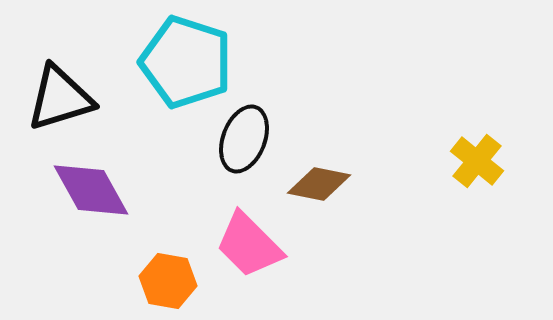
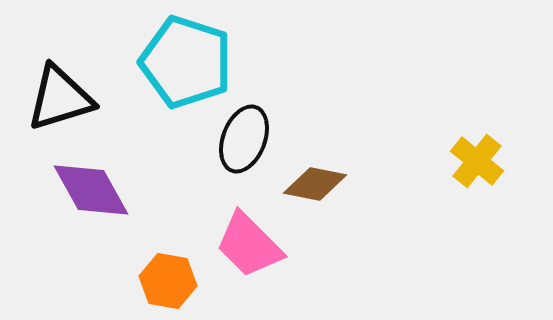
brown diamond: moved 4 px left
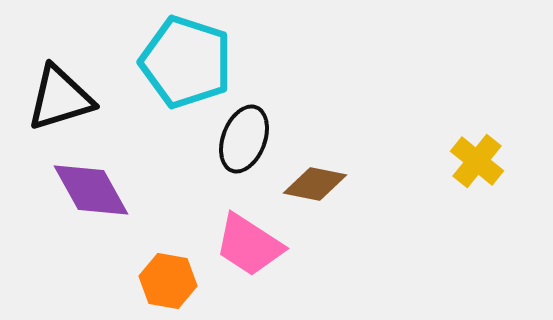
pink trapezoid: rotated 12 degrees counterclockwise
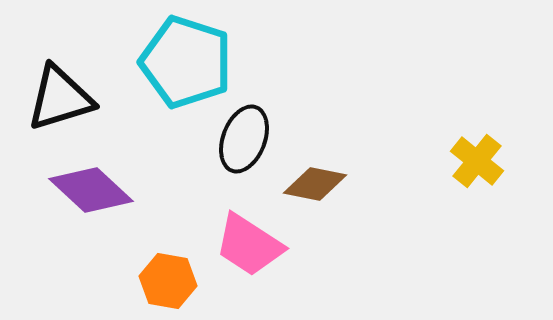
purple diamond: rotated 18 degrees counterclockwise
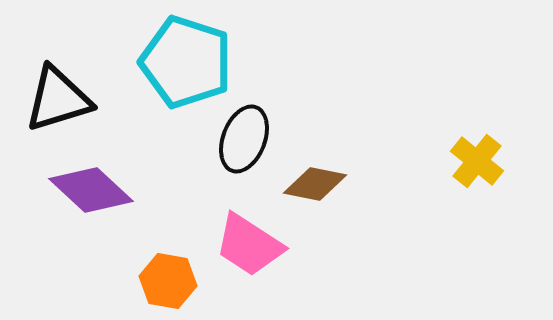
black triangle: moved 2 px left, 1 px down
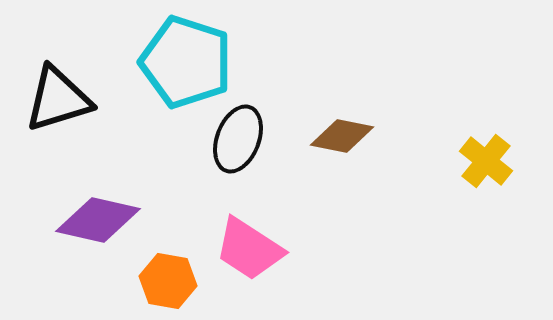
black ellipse: moved 6 px left
yellow cross: moved 9 px right
brown diamond: moved 27 px right, 48 px up
purple diamond: moved 7 px right, 30 px down; rotated 30 degrees counterclockwise
pink trapezoid: moved 4 px down
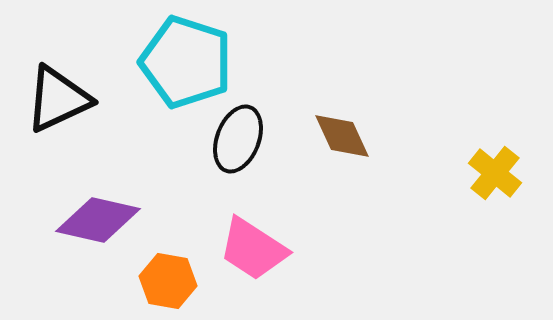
black triangle: rotated 8 degrees counterclockwise
brown diamond: rotated 54 degrees clockwise
yellow cross: moved 9 px right, 12 px down
pink trapezoid: moved 4 px right
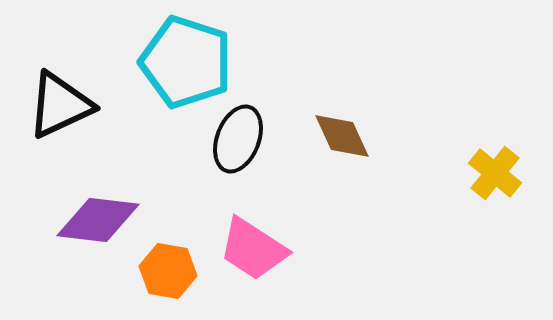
black triangle: moved 2 px right, 6 px down
purple diamond: rotated 6 degrees counterclockwise
orange hexagon: moved 10 px up
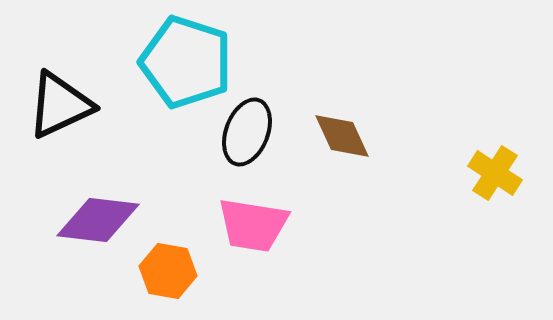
black ellipse: moved 9 px right, 7 px up
yellow cross: rotated 6 degrees counterclockwise
pink trapezoid: moved 24 px up; rotated 24 degrees counterclockwise
